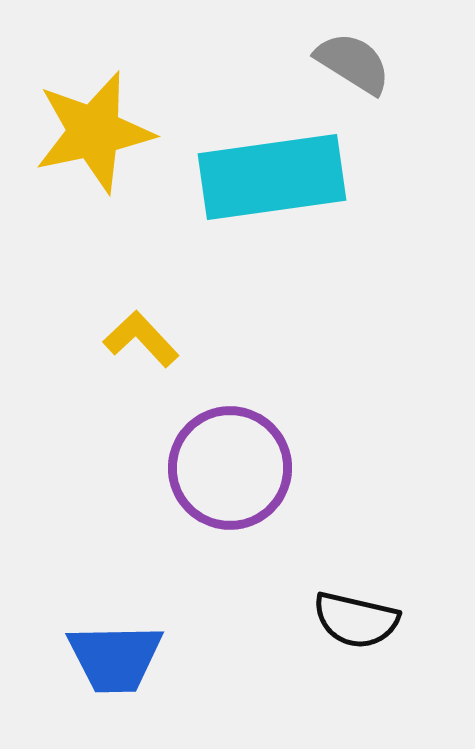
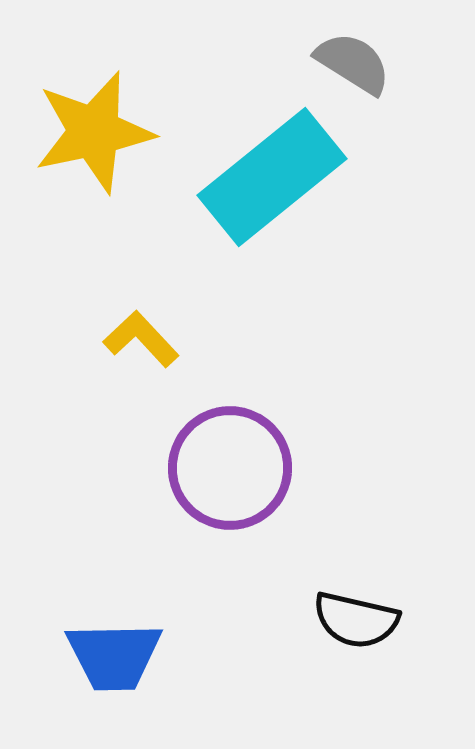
cyan rectangle: rotated 31 degrees counterclockwise
blue trapezoid: moved 1 px left, 2 px up
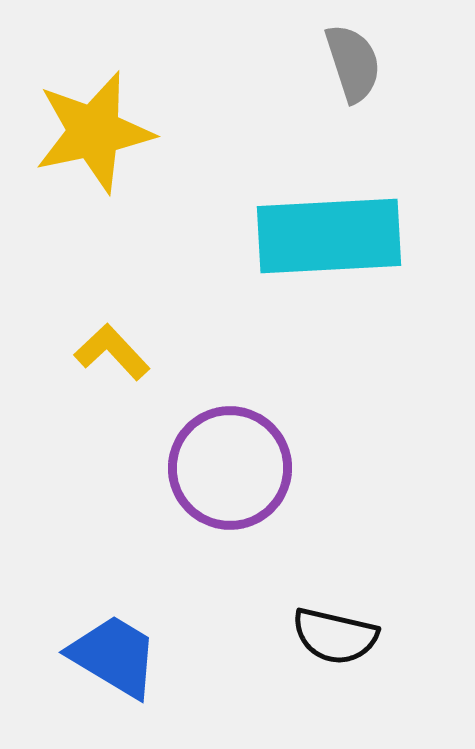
gray semicircle: rotated 40 degrees clockwise
cyan rectangle: moved 57 px right, 59 px down; rotated 36 degrees clockwise
yellow L-shape: moved 29 px left, 13 px down
black semicircle: moved 21 px left, 16 px down
blue trapezoid: rotated 148 degrees counterclockwise
